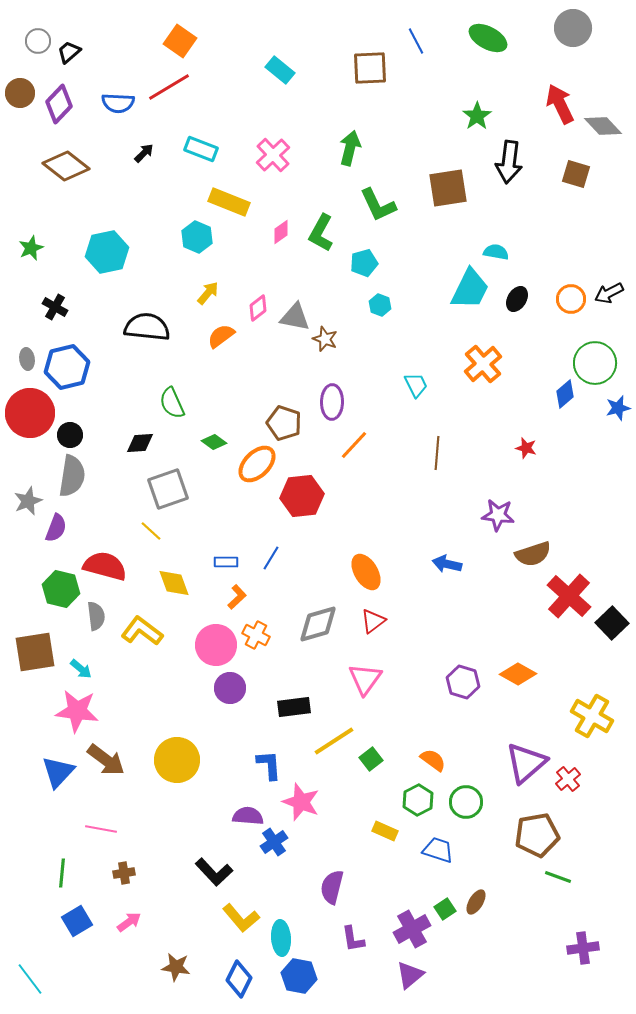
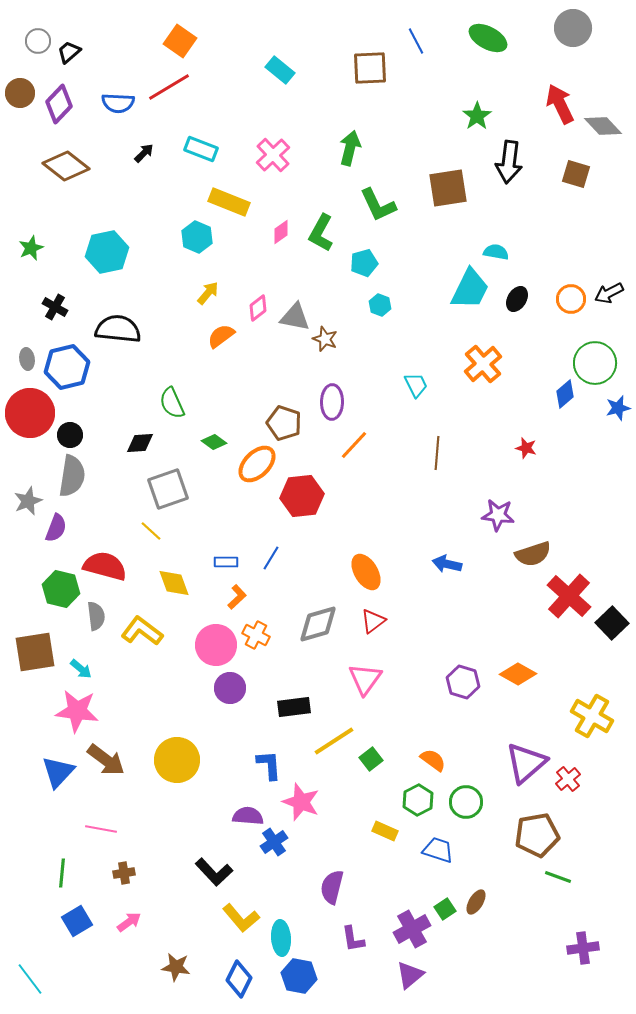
black semicircle at (147, 327): moved 29 px left, 2 px down
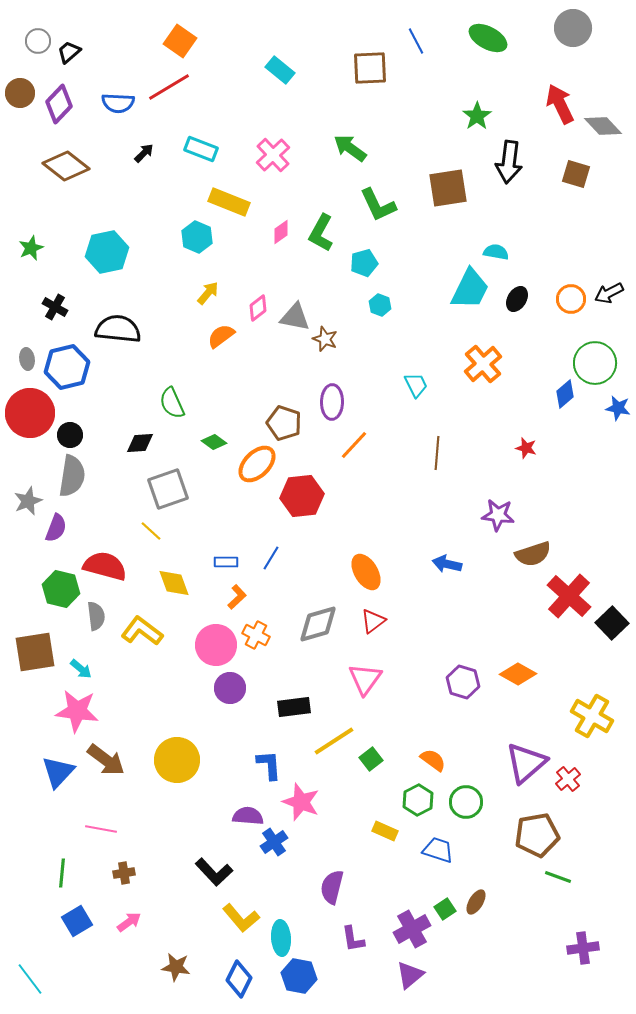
green arrow at (350, 148): rotated 68 degrees counterclockwise
blue star at (618, 408): rotated 25 degrees clockwise
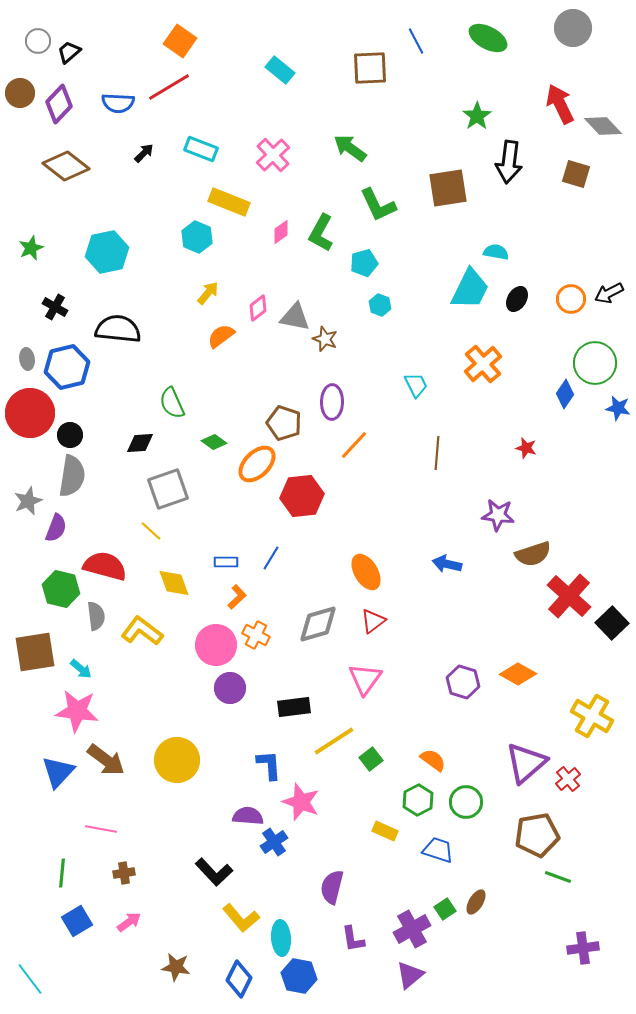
blue diamond at (565, 394): rotated 16 degrees counterclockwise
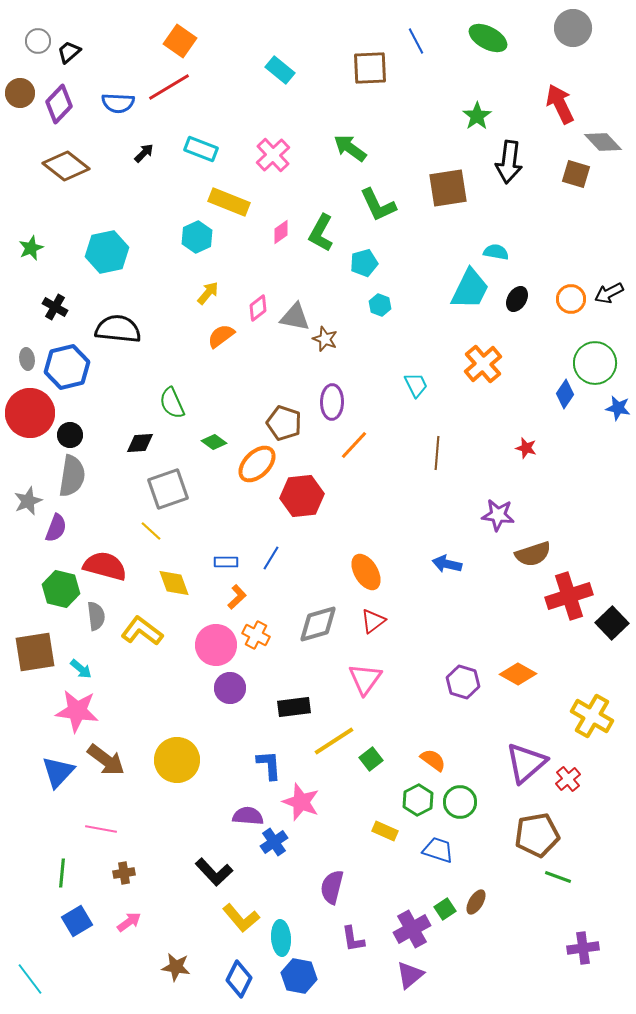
gray diamond at (603, 126): moved 16 px down
cyan hexagon at (197, 237): rotated 12 degrees clockwise
red cross at (569, 596): rotated 30 degrees clockwise
green circle at (466, 802): moved 6 px left
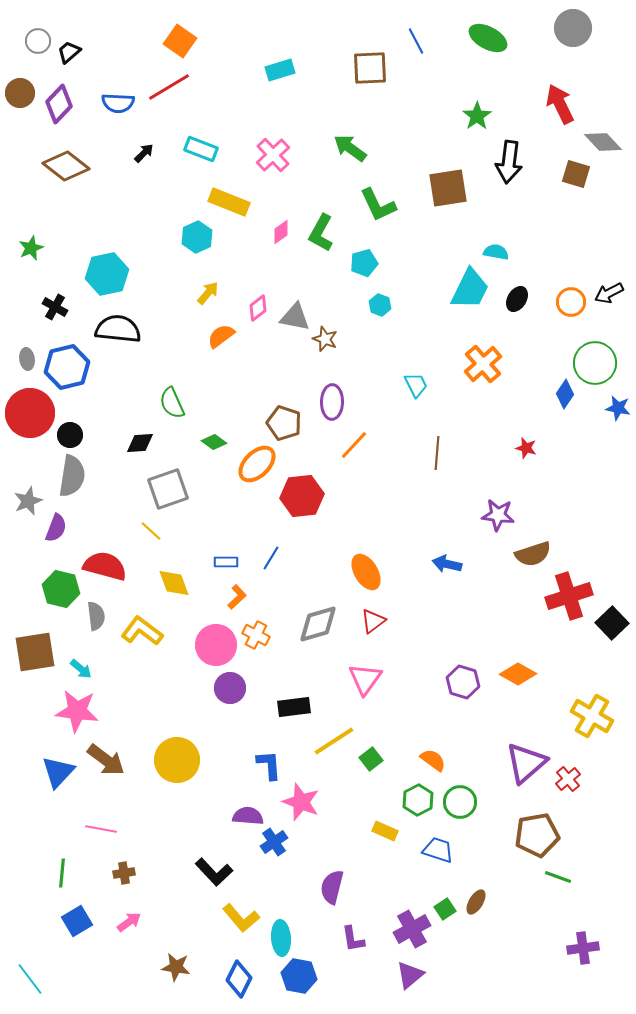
cyan rectangle at (280, 70): rotated 56 degrees counterclockwise
cyan hexagon at (107, 252): moved 22 px down
orange circle at (571, 299): moved 3 px down
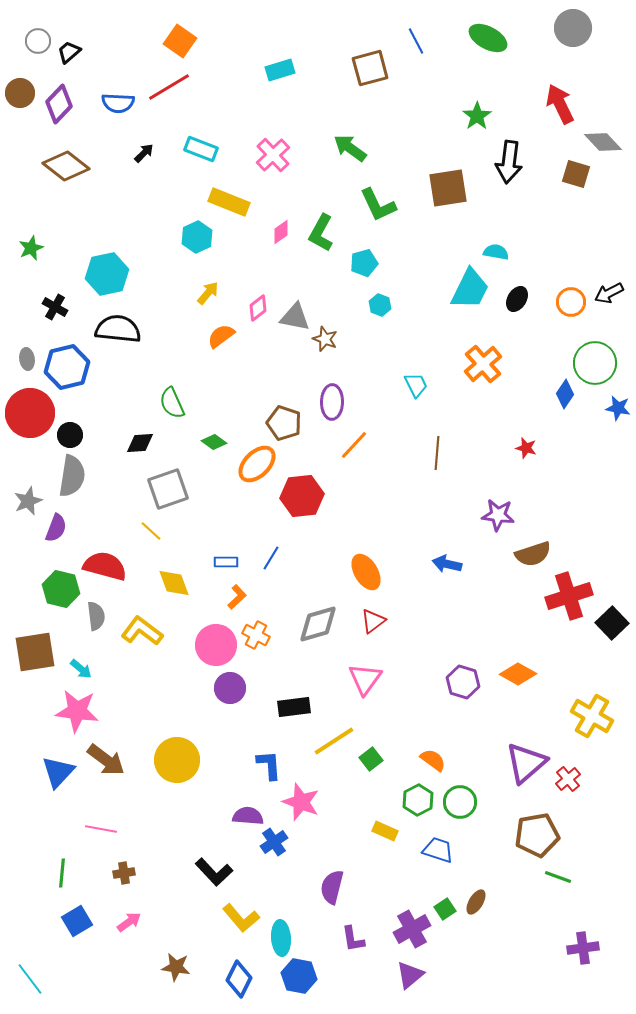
brown square at (370, 68): rotated 12 degrees counterclockwise
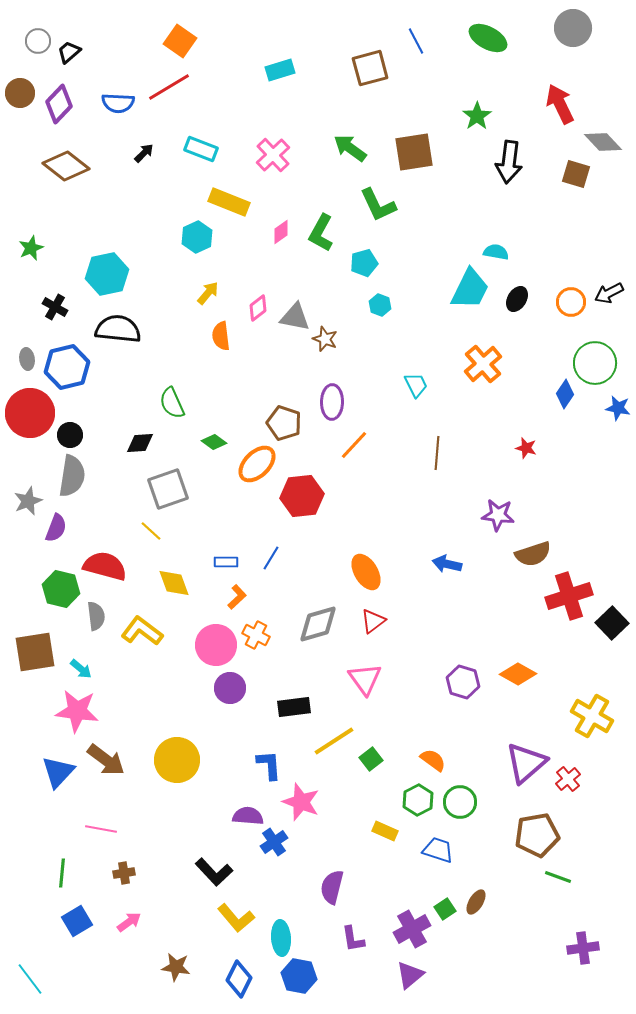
brown square at (448, 188): moved 34 px left, 36 px up
orange semicircle at (221, 336): rotated 60 degrees counterclockwise
pink triangle at (365, 679): rotated 12 degrees counterclockwise
yellow L-shape at (241, 918): moved 5 px left
